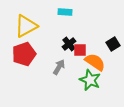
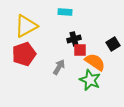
black cross: moved 5 px right, 5 px up; rotated 24 degrees clockwise
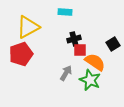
yellow triangle: moved 2 px right, 1 px down
red pentagon: moved 3 px left
gray arrow: moved 7 px right, 6 px down
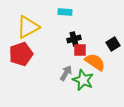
green star: moved 7 px left
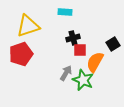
yellow triangle: moved 1 px up; rotated 10 degrees clockwise
black cross: moved 1 px left, 1 px up
orange semicircle: rotated 95 degrees counterclockwise
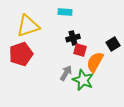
red square: rotated 16 degrees clockwise
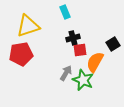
cyan rectangle: rotated 64 degrees clockwise
red square: rotated 24 degrees counterclockwise
red pentagon: rotated 10 degrees clockwise
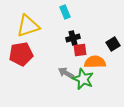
orange semicircle: rotated 60 degrees clockwise
gray arrow: rotated 91 degrees counterclockwise
green star: moved 1 px up
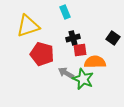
black square: moved 6 px up; rotated 24 degrees counterclockwise
red pentagon: moved 21 px right; rotated 25 degrees clockwise
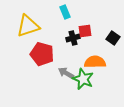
red square: moved 5 px right, 19 px up
